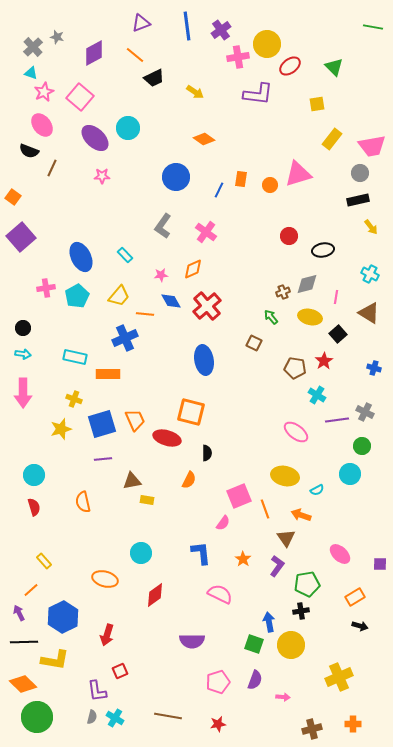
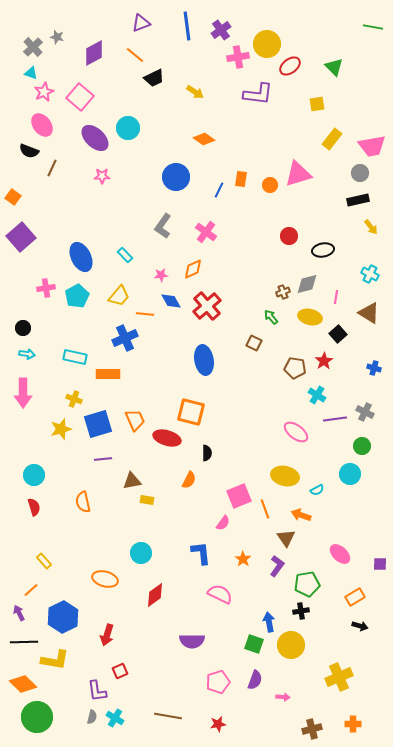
cyan arrow at (23, 354): moved 4 px right
purple line at (337, 420): moved 2 px left, 1 px up
blue square at (102, 424): moved 4 px left
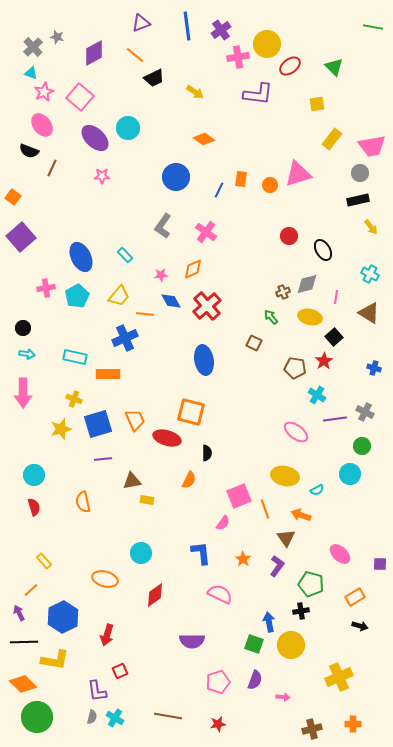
black ellipse at (323, 250): rotated 70 degrees clockwise
black square at (338, 334): moved 4 px left, 3 px down
green pentagon at (307, 584): moved 4 px right; rotated 25 degrees clockwise
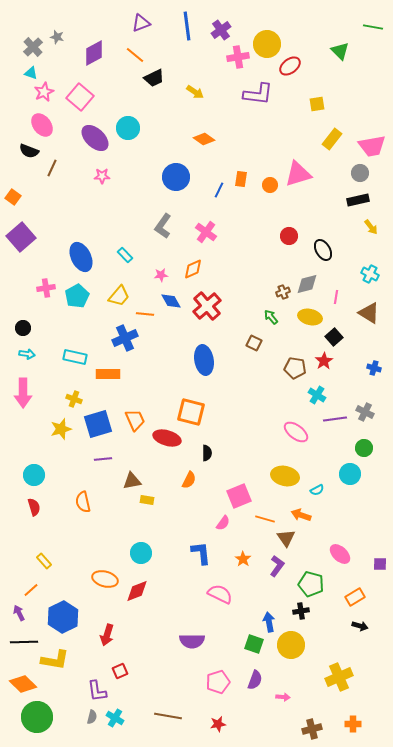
green triangle at (334, 67): moved 6 px right, 16 px up
green circle at (362, 446): moved 2 px right, 2 px down
orange line at (265, 509): moved 10 px down; rotated 54 degrees counterclockwise
red diamond at (155, 595): moved 18 px left, 4 px up; rotated 15 degrees clockwise
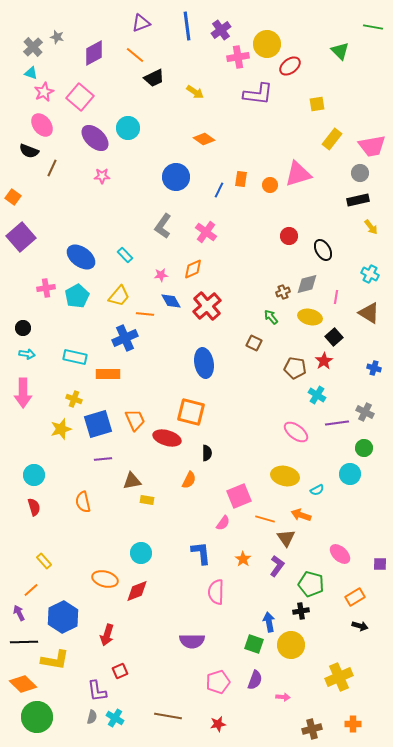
blue ellipse at (81, 257): rotated 28 degrees counterclockwise
blue ellipse at (204, 360): moved 3 px down
purple line at (335, 419): moved 2 px right, 4 px down
pink semicircle at (220, 594): moved 4 px left, 2 px up; rotated 115 degrees counterclockwise
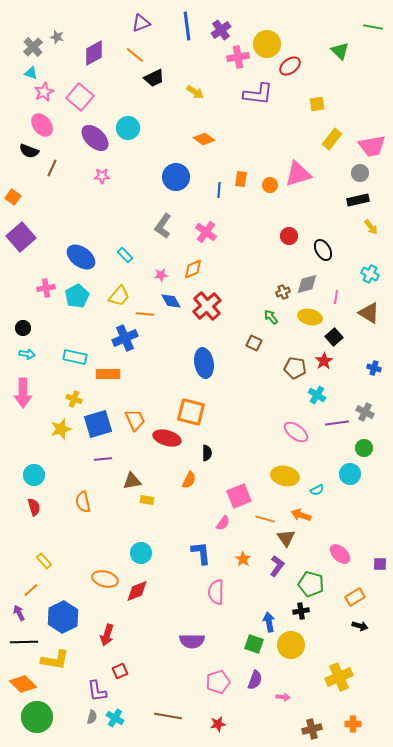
blue line at (219, 190): rotated 21 degrees counterclockwise
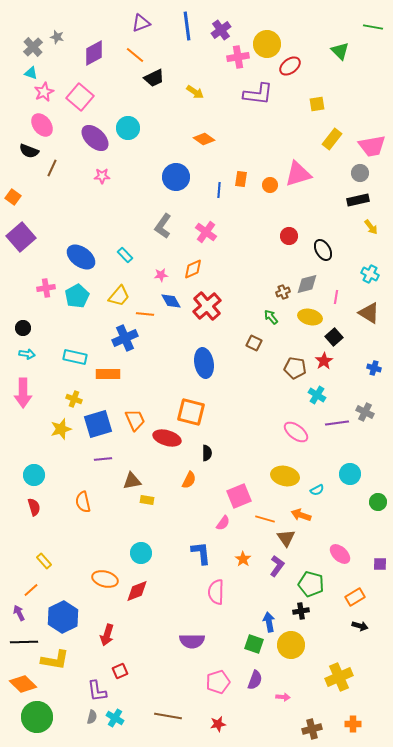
green circle at (364, 448): moved 14 px right, 54 px down
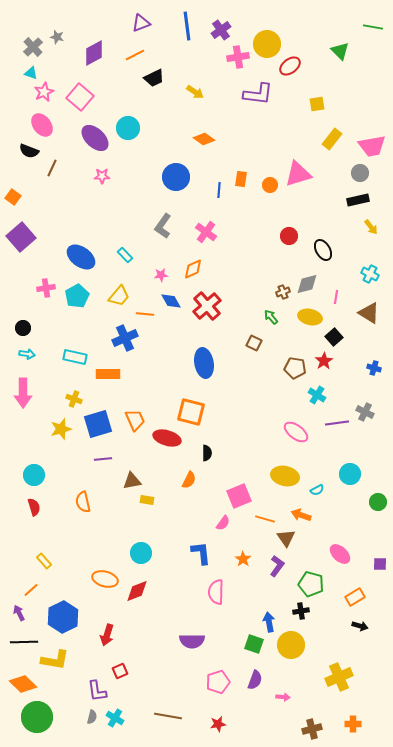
orange line at (135, 55): rotated 66 degrees counterclockwise
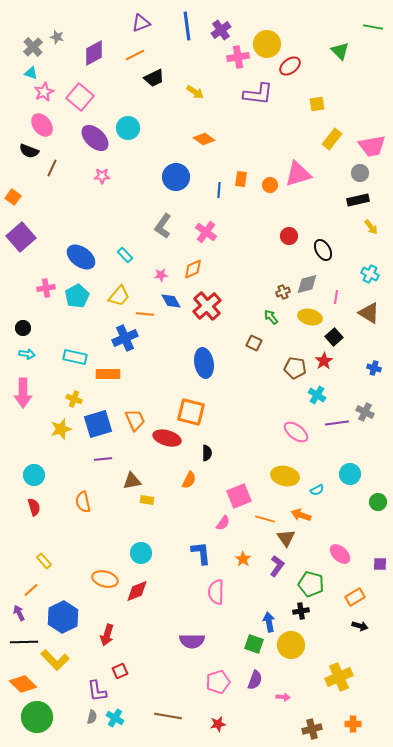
yellow L-shape at (55, 660): rotated 36 degrees clockwise
